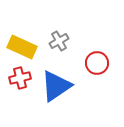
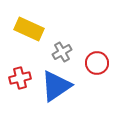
gray cross: moved 3 px right, 11 px down
yellow rectangle: moved 7 px right, 18 px up
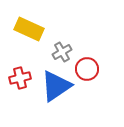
red circle: moved 10 px left, 6 px down
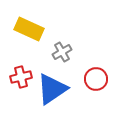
red circle: moved 9 px right, 10 px down
red cross: moved 1 px right, 1 px up
blue triangle: moved 4 px left, 3 px down
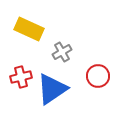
red circle: moved 2 px right, 3 px up
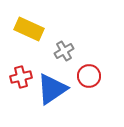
gray cross: moved 2 px right, 1 px up
red circle: moved 9 px left
